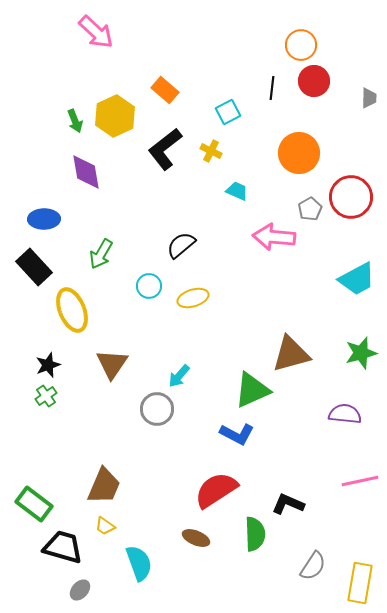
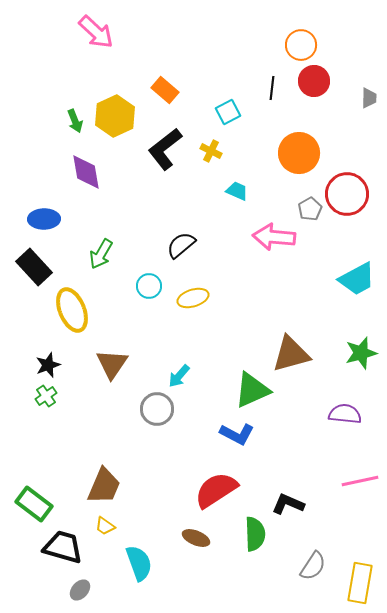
red circle at (351, 197): moved 4 px left, 3 px up
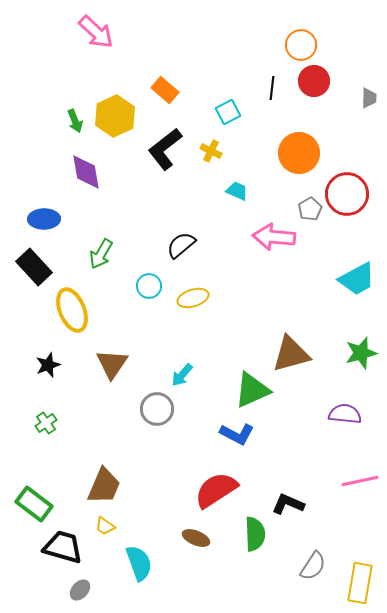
cyan arrow at (179, 376): moved 3 px right, 1 px up
green cross at (46, 396): moved 27 px down
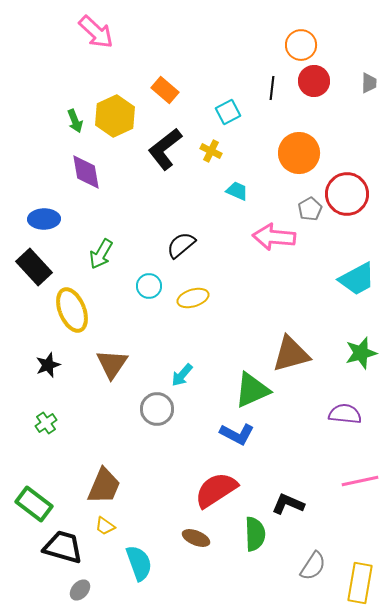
gray trapezoid at (369, 98): moved 15 px up
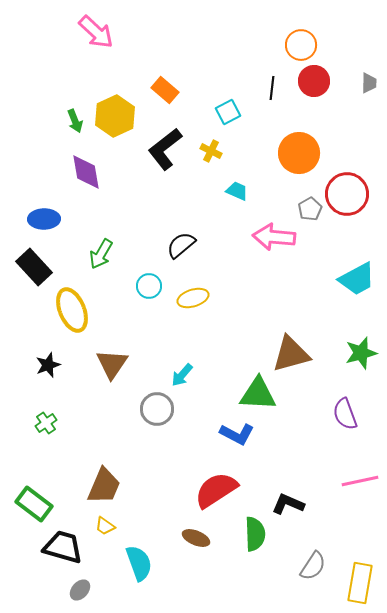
green triangle at (252, 390): moved 6 px right, 4 px down; rotated 27 degrees clockwise
purple semicircle at (345, 414): rotated 116 degrees counterclockwise
